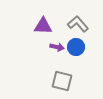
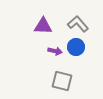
purple arrow: moved 2 px left, 4 px down
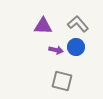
purple arrow: moved 1 px right, 1 px up
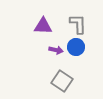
gray L-shape: rotated 40 degrees clockwise
gray square: rotated 20 degrees clockwise
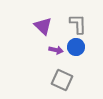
purple triangle: rotated 42 degrees clockwise
gray square: moved 1 px up; rotated 10 degrees counterclockwise
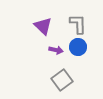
blue circle: moved 2 px right
gray square: rotated 30 degrees clockwise
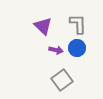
blue circle: moved 1 px left, 1 px down
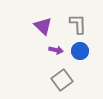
blue circle: moved 3 px right, 3 px down
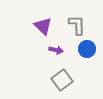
gray L-shape: moved 1 px left, 1 px down
blue circle: moved 7 px right, 2 px up
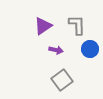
purple triangle: rotated 42 degrees clockwise
blue circle: moved 3 px right
